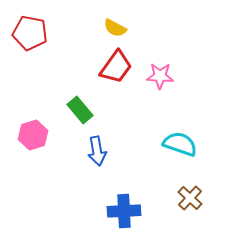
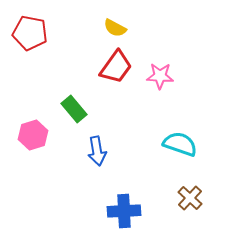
green rectangle: moved 6 px left, 1 px up
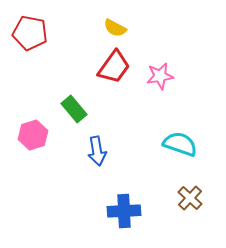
red trapezoid: moved 2 px left
pink star: rotated 12 degrees counterclockwise
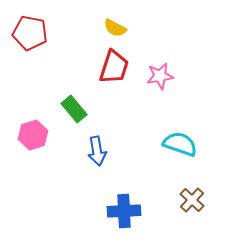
red trapezoid: rotated 18 degrees counterclockwise
brown cross: moved 2 px right, 2 px down
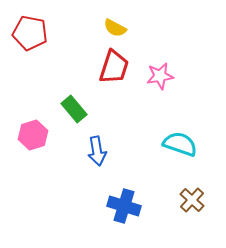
blue cross: moved 5 px up; rotated 20 degrees clockwise
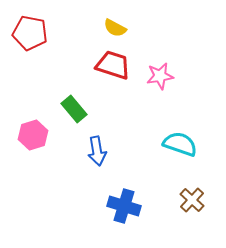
red trapezoid: moved 1 px left, 2 px up; rotated 90 degrees counterclockwise
